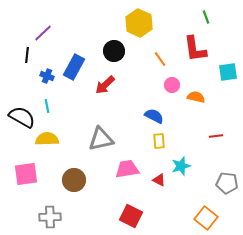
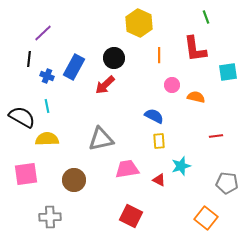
black circle: moved 7 px down
black line: moved 2 px right, 4 px down
orange line: moved 1 px left, 4 px up; rotated 35 degrees clockwise
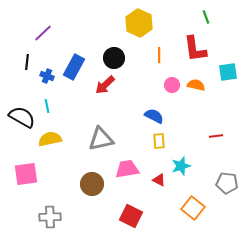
black line: moved 2 px left, 3 px down
orange semicircle: moved 12 px up
yellow semicircle: moved 3 px right; rotated 10 degrees counterclockwise
brown circle: moved 18 px right, 4 px down
orange square: moved 13 px left, 10 px up
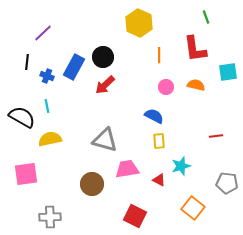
black circle: moved 11 px left, 1 px up
pink circle: moved 6 px left, 2 px down
gray triangle: moved 4 px right, 1 px down; rotated 28 degrees clockwise
red square: moved 4 px right
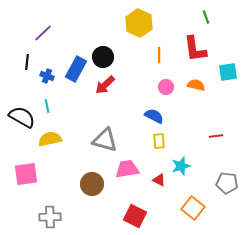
blue rectangle: moved 2 px right, 2 px down
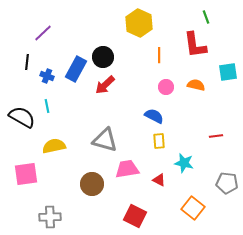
red L-shape: moved 4 px up
yellow semicircle: moved 4 px right, 7 px down
cyan star: moved 3 px right, 3 px up; rotated 30 degrees clockwise
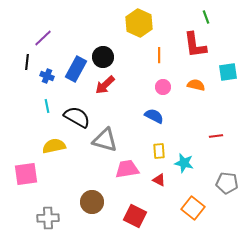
purple line: moved 5 px down
pink circle: moved 3 px left
black semicircle: moved 55 px right
yellow rectangle: moved 10 px down
brown circle: moved 18 px down
gray cross: moved 2 px left, 1 px down
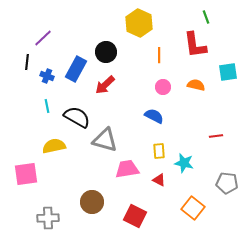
black circle: moved 3 px right, 5 px up
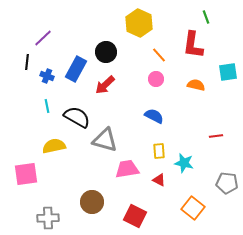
red L-shape: moved 2 px left; rotated 16 degrees clockwise
orange line: rotated 42 degrees counterclockwise
pink circle: moved 7 px left, 8 px up
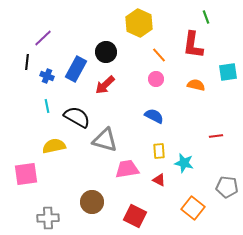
gray pentagon: moved 4 px down
